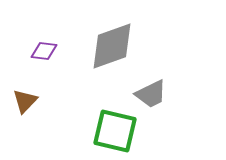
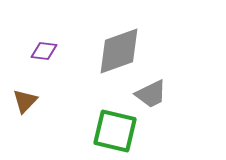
gray diamond: moved 7 px right, 5 px down
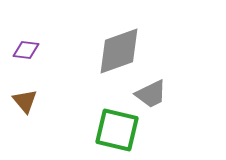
purple diamond: moved 18 px left, 1 px up
brown triangle: rotated 24 degrees counterclockwise
green square: moved 2 px right, 1 px up
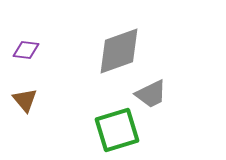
brown triangle: moved 1 px up
green square: rotated 30 degrees counterclockwise
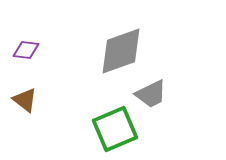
gray diamond: moved 2 px right
brown triangle: rotated 12 degrees counterclockwise
green square: moved 2 px left, 1 px up; rotated 6 degrees counterclockwise
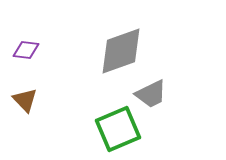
brown triangle: rotated 8 degrees clockwise
green square: moved 3 px right
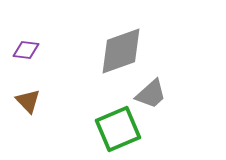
gray trapezoid: rotated 16 degrees counterclockwise
brown triangle: moved 3 px right, 1 px down
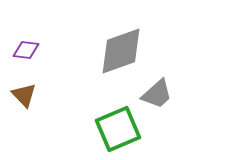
gray trapezoid: moved 6 px right
brown triangle: moved 4 px left, 6 px up
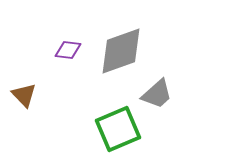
purple diamond: moved 42 px right
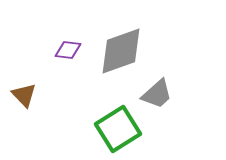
green square: rotated 9 degrees counterclockwise
